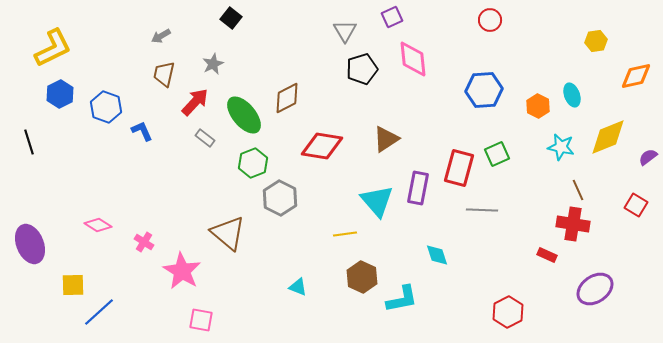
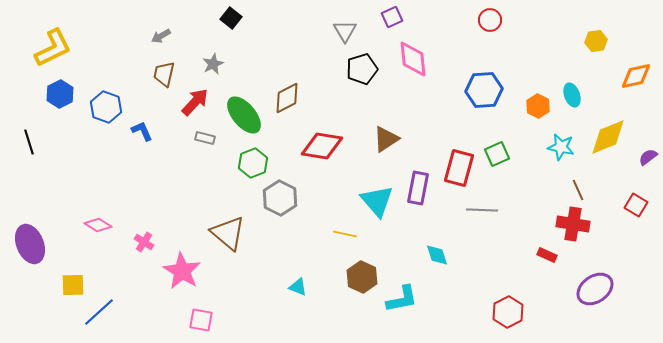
gray rectangle at (205, 138): rotated 24 degrees counterclockwise
yellow line at (345, 234): rotated 20 degrees clockwise
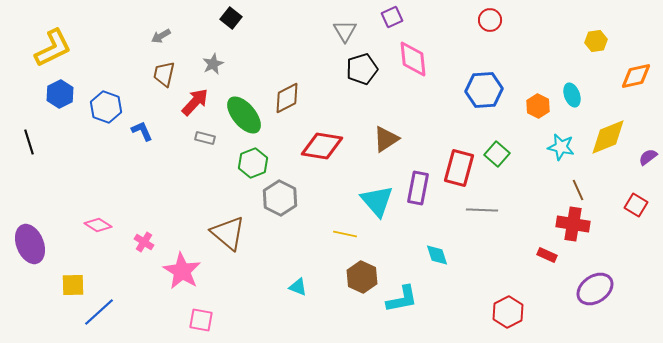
green square at (497, 154): rotated 25 degrees counterclockwise
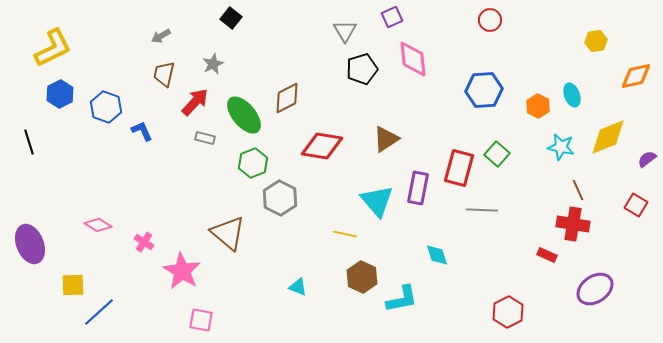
purple semicircle at (648, 157): moved 1 px left, 2 px down
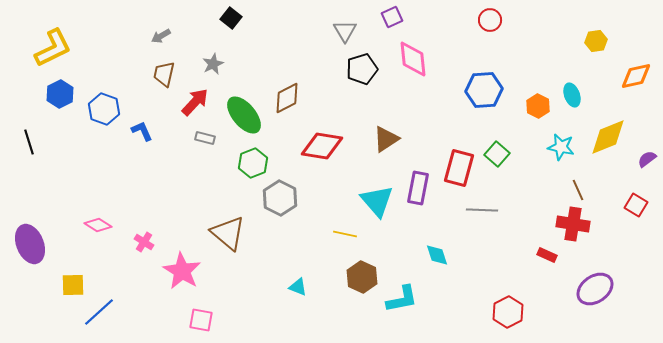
blue hexagon at (106, 107): moved 2 px left, 2 px down
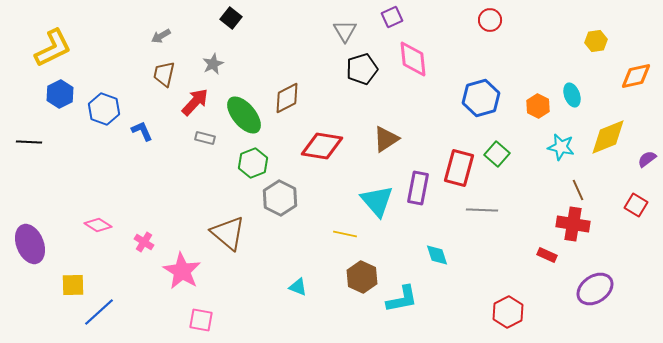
blue hexagon at (484, 90): moved 3 px left, 8 px down; rotated 12 degrees counterclockwise
black line at (29, 142): rotated 70 degrees counterclockwise
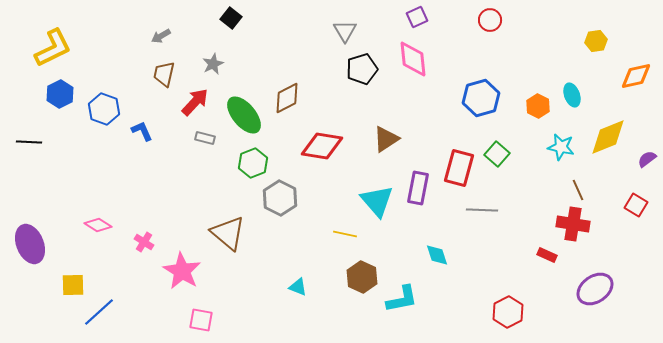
purple square at (392, 17): moved 25 px right
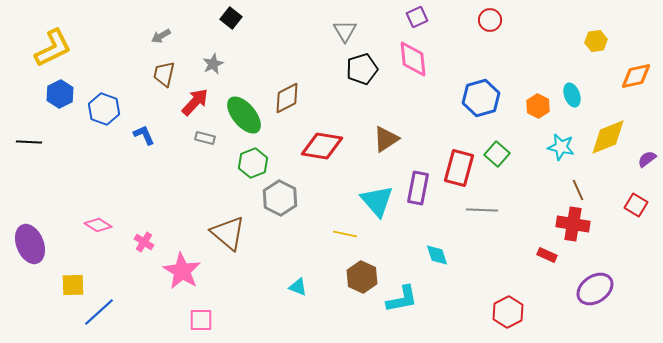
blue L-shape at (142, 131): moved 2 px right, 4 px down
pink square at (201, 320): rotated 10 degrees counterclockwise
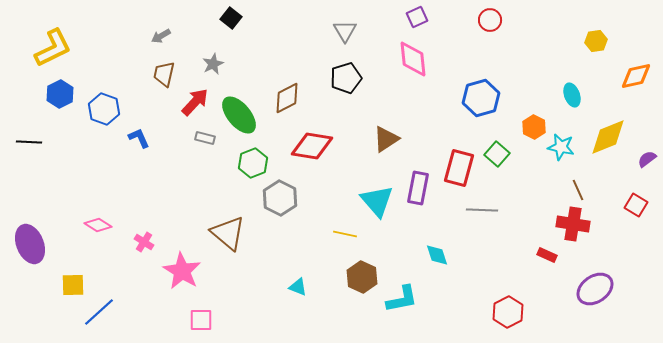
black pentagon at (362, 69): moved 16 px left, 9 px down
orange hexagon at (538, 106): moved 4 px left, 21 px down
green ellipse at (244, 115): moved 5 px left
blue L-shape at (144, 135): moved 5 px left, 3 px down
red diamond at (322, 146): moved 10 px left
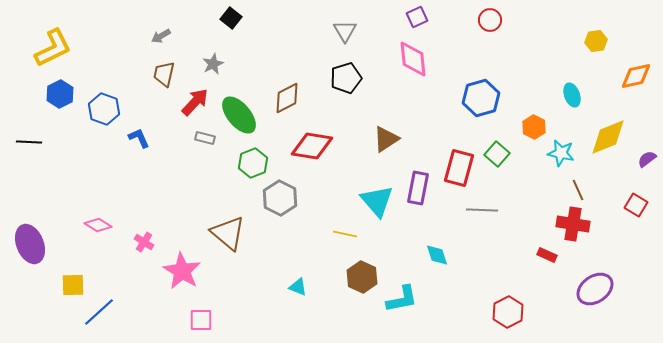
cyan star at (561, 147): moved 6 px down
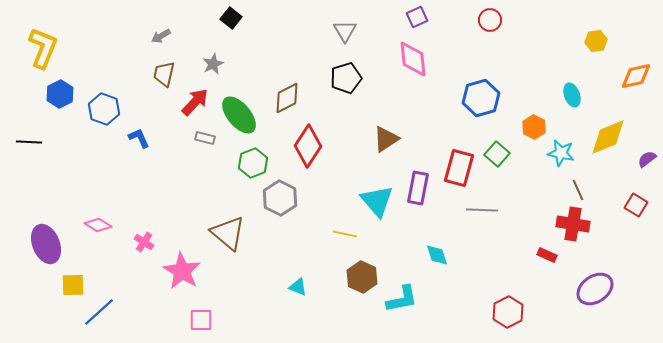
yellow L-shape at (53, 48): moved 10 px left; rotated 42 degrees counterclockwise
red diamond at (312, 146): moved 4 px left; rotated 66 degrees counterclockwise
purple ellipse at (30, 244): moved 16 px right
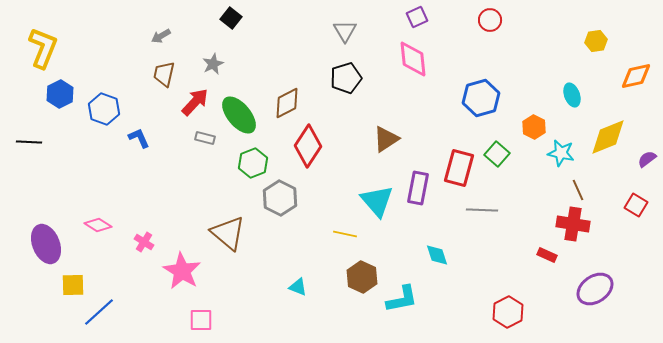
brown diamond at (287, 98): moved 5 px down
